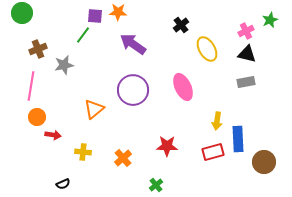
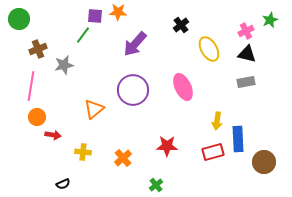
green circle: moved 3 px left, 6 px down
purple arrow: moved 2 px right; rotated 84 degrees counterclockwise
yellow ellipse: moved 2 px right
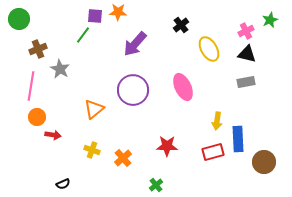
gray star: moved 4 px left, 4 px down; rotated 30 degrees counterclockwise
yellow cross: moved 9 px right, 2 px up; rotated 14 degrees clockwise
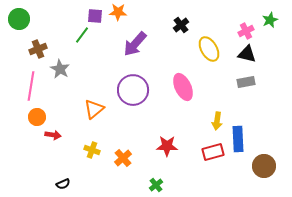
green line: moved 1 px left
brown circle: moved 4 px down
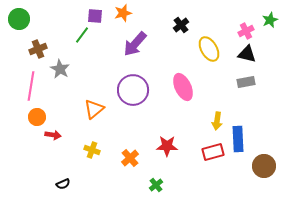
orange star: moved 5 px right, 1 px down; rotated 18 degrees counterclockwise
orange cross: moved 7 px right
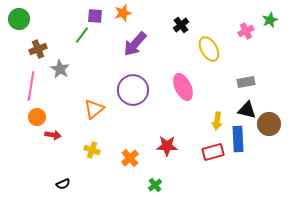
black triangle: moved 56 px down
brown circle: moved 5 px right, 42 px up
green cross: moved 1 px left
